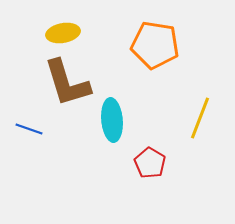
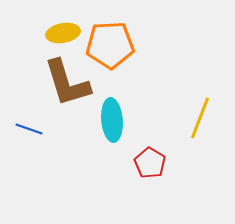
orange pentagon: moved 45 px left; rotated 12 degrees counterclockwise
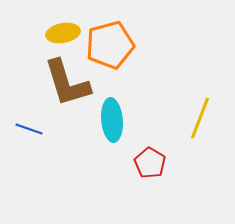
orange pentagon: rotated 12 degrees counterclockwise
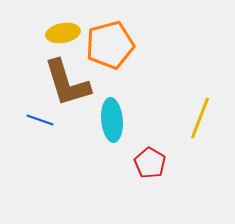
blue line: moved 11 px right, 9 px up
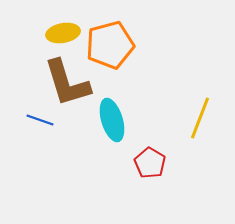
cyan ellipse: rotated 12 degrees counterclockwise
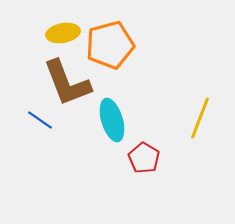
brown L-shape: rotated 4 degrees counterclockwise
blue line: rotated 16 degrees clockwise
red pentagon: moved 6 px left, 5 px up
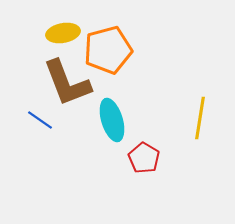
orange pentagon: moved 2 px left, 5 px down
yellow line: rotated 12 degrees counterclockwise
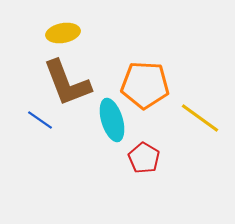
orange pentagon: moved 37 px right, 35 px down; rotated 18 degrees clockwise
yellow line: rotated 63 degrees counterclockwise
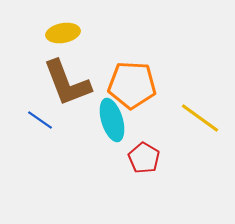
orange pentagon: moved 13 px left
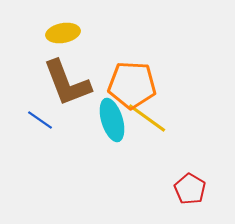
yellow line: moved 53 px left
red pentagon: moved 46 px right, 31 px down
